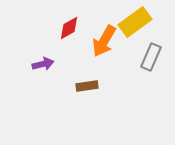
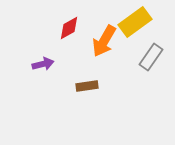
gray rectangle: rotated 12 degrees clockwise
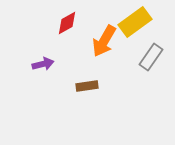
red diamond: moved 2 px left, 5 px up
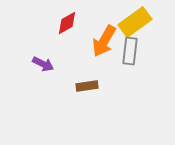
gray rectangle: moved 21 px left, 6 px up; rotated 28 degrees counterclockwise
purple arrow: rotated 40 degrees clockwise
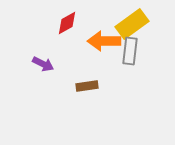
yellow rectangle: moved 3 px left, 2 px down
orange arrow: rotated 60 degrees clockwise
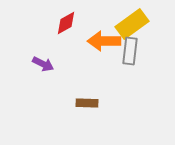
red diamond: moved 1 px left
brown rectangle: moved 17 px down; rotated 10 degrees clockwise
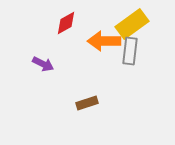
brown rectangle: rotated 20 degrees counterclockwise
